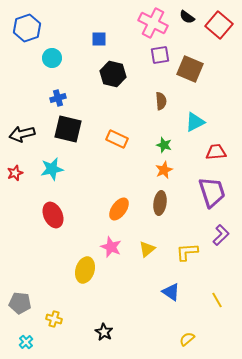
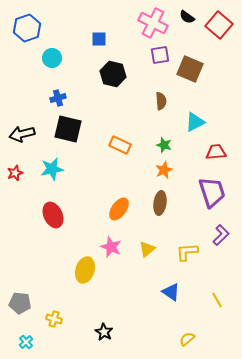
orange rectangle: moved 3 px right, 6 px down
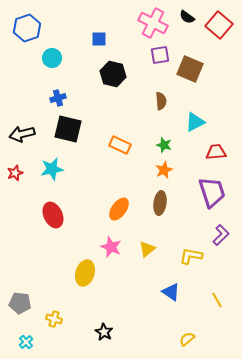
yellow L-shape: moved 4 px right, 4 px down; rotated 15 degrees clockwise
yellow ellipse: moved 3 px down
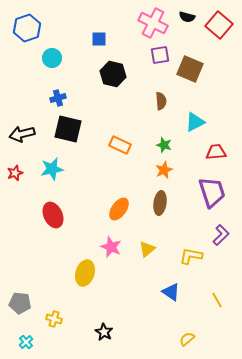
black semicircle: rotated 21 degrees counterclockwise
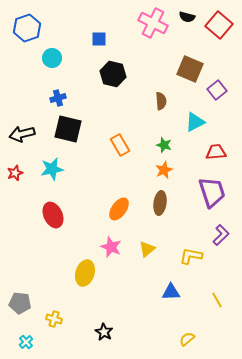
purple square: moved 57 px right, 35 px down; rotated 30 degrees counterclockwise
orange rectangle: rotated 35 degrees clockwise
blue triangle: rotated 36 degrees counterclockwise
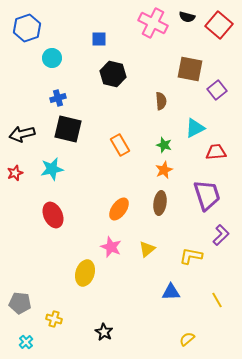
brown square: rotated 12 degrees counterclockwise
cyan triangle: moved 6 px down
purple trapezoid: moved 5 px left, 3 px down
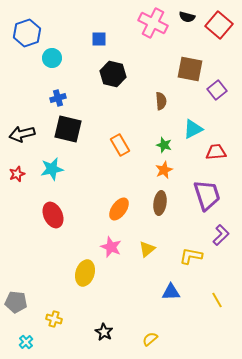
blue hexagon: moved 5 px down
cyan triangle: moved 2 px left, 1 px down
red star: moved 2 px right, 1 px down
gray pentagon: moved 4 px left, 1 px up
yellow semicircle: moved 37 px left
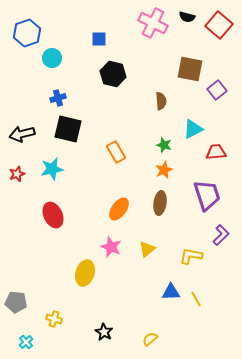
orange rectangle: moved 4 px left, 7 px down
yellow line: moved 21 px left, 1 px up
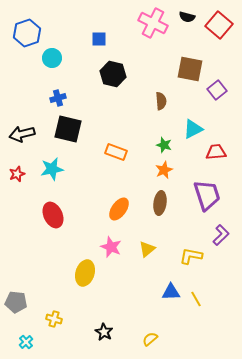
orange rectangle: rotated 40 degrees counterclockwise
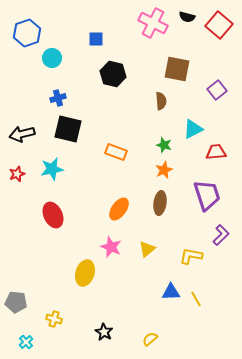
blue square: moved 3 px left
brown square: moved 13 px left
